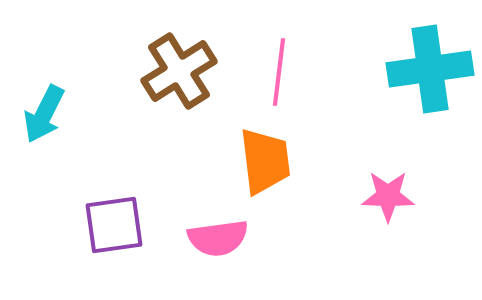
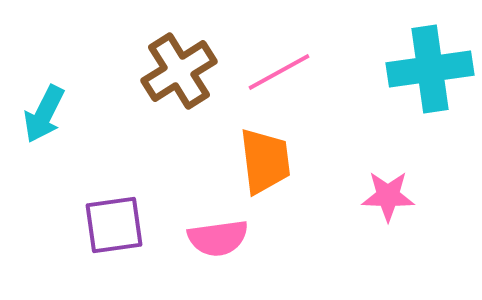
pink line: rotated 54 degrees clockwise
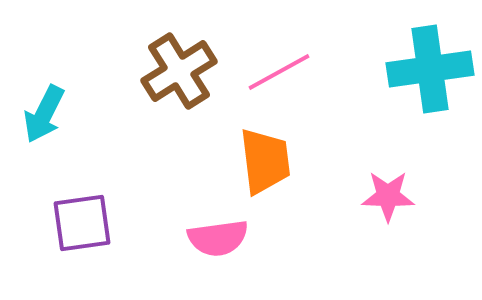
purple square: moved 32 px left, 2 px up
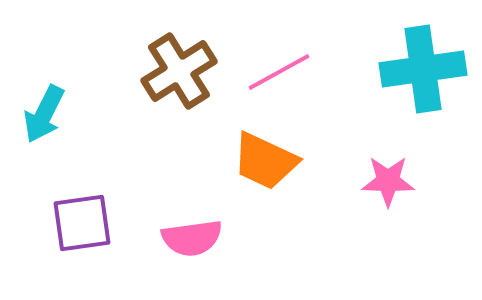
cyan cross: moved 7 px left
orange trapezoid: rotated 122 degrees clockwise
pink star: moved 15 px up
pink semicircle: moved 26 px left
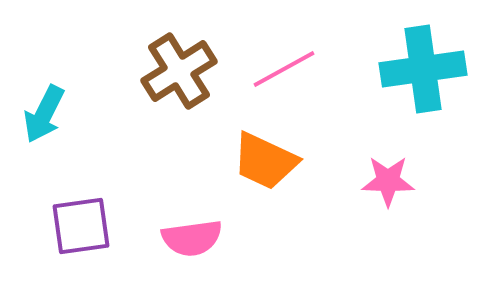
pink line: moved 5 px right, 3 px up
purple square: moved 1 px left, 3 px down
